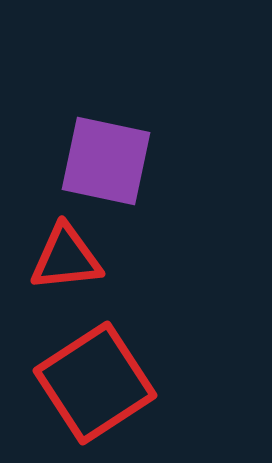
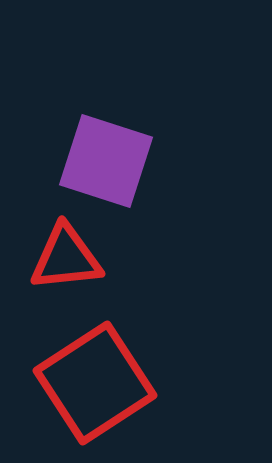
purple square: rotated 6 degrees clockwise
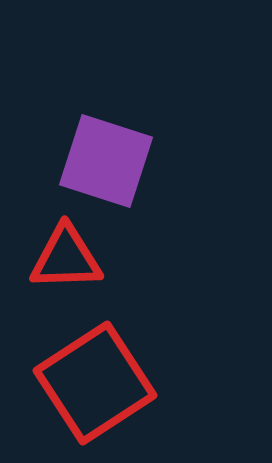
red triangle: rotated 4 degrees clockwise
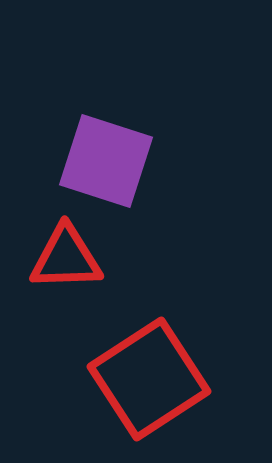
red square: moved 54 px right, 4 px up
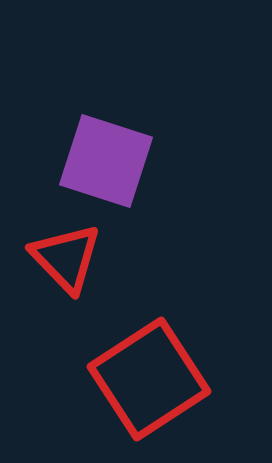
red triangle: rotated 48 degrees clockwise
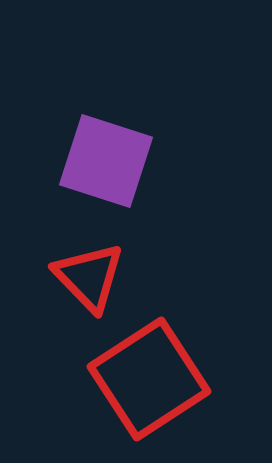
red triangle: moved 23 px right, 19 px down
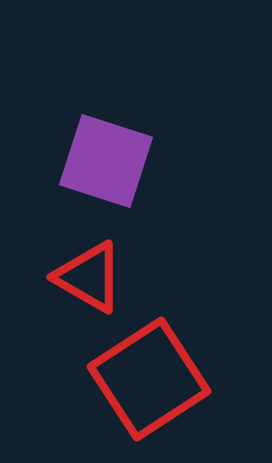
red triangle: rotated 16 degrees counterclockwise
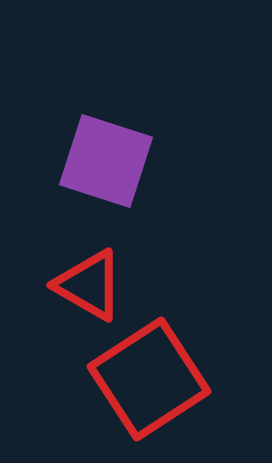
red triangle: moved 8 px down
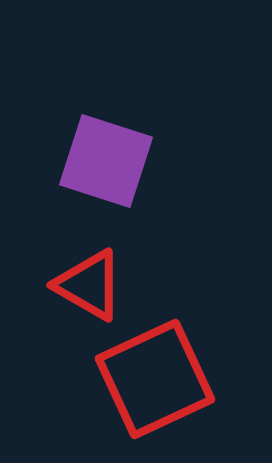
red square: moved 6 px right; rotated 8 degrees clockwise
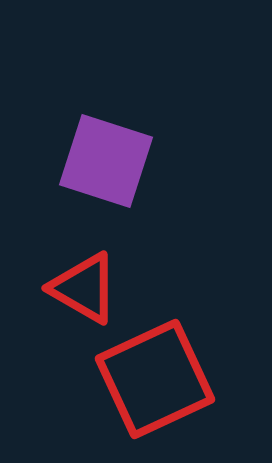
red triangle: moved 5 px left, 3 px down
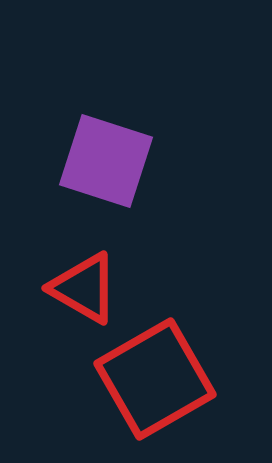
red square: rotated 5 degrees counterclockwise
